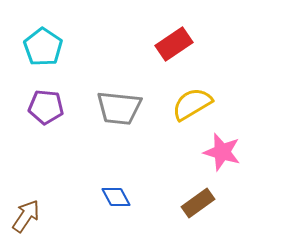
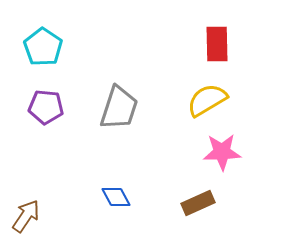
red rectangle: moved 43 px right; rotated 57 degrees counterclockwise
yellow semicircle: moved 15 px right, 4 px up
gray trapezoid: rotated 78 degrees counterclockwise
pink star: rotated 18 degrees counterclockwise
brown rectangle: rotated 12 degrees clockwise
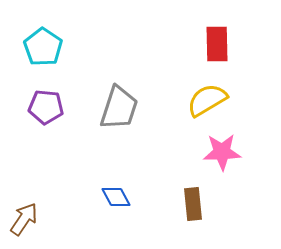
brown rectangle: moved 5 px left, 1 px down; rotated 72 degrees counterclockwise
brown arrow: moved 2 px left, 3 px down
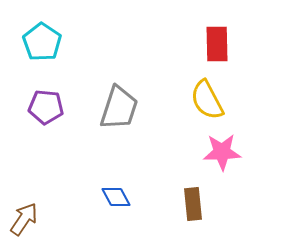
cyan pentagon: moved 1 px left, 5 px up
yellow semicircle: rotated 87 degrees counterclockwise
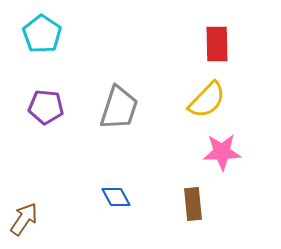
cyan pentagon: moved 8 px up
yellow semicircle: rotated 108 degrees counterclockwise
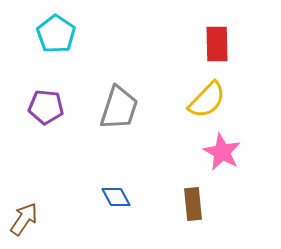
cyan pentagon: moved 14 px right
pink star: rotated 30 degrees clockwise
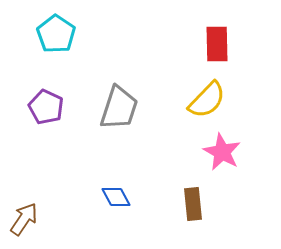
purple pentagon: rotated 20 degrees clockwise
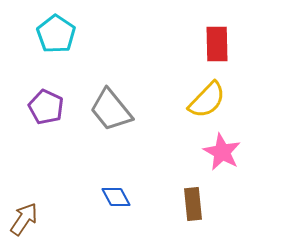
gray trapezoid: moved 8 px left, 2 px down; rotated 123 degrees clockwise
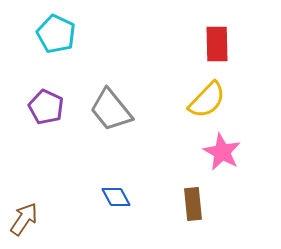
cyan pentagon: rotated 9 degrees counterclockwise
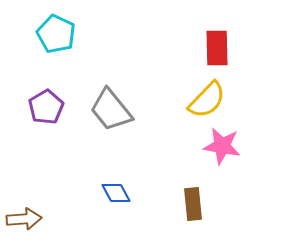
red rectangle: moved 4 px down
purple pentagon: rotated 16 degrees clockwise
pink star: moved 6 px up; rotated 18 degrees counterclockwise
blue diamond: moved 4 px up
brown arrow: rotated 52 degrees clockwise
